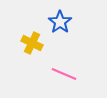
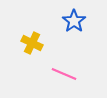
blue star: moved 14 px right, 1 px up
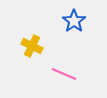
yellow cross: moved 3 px down
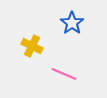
blue star: moved 2 px left, 2 px down
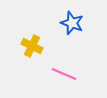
blue star: rotated 15 degrees counterclockwise
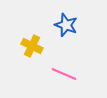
blue star: moved 6 px left, 2 px down
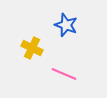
yellow cross: moved 2 px down
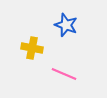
yellow cross: rotated 15 degrees counterclockwise
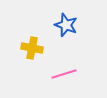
pink line: rotated 40 degrees counterclockwise
